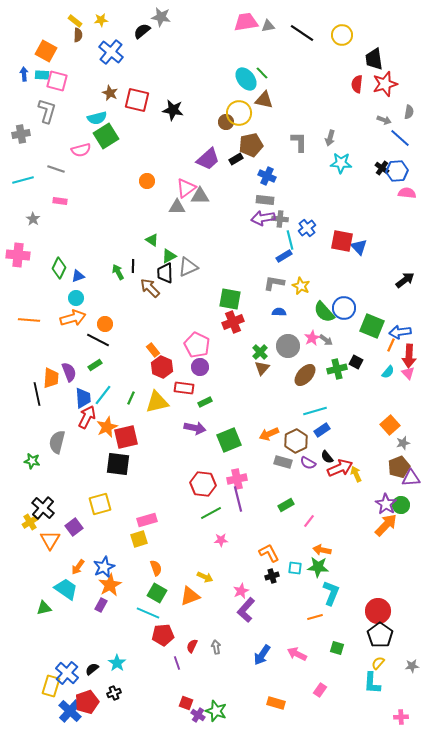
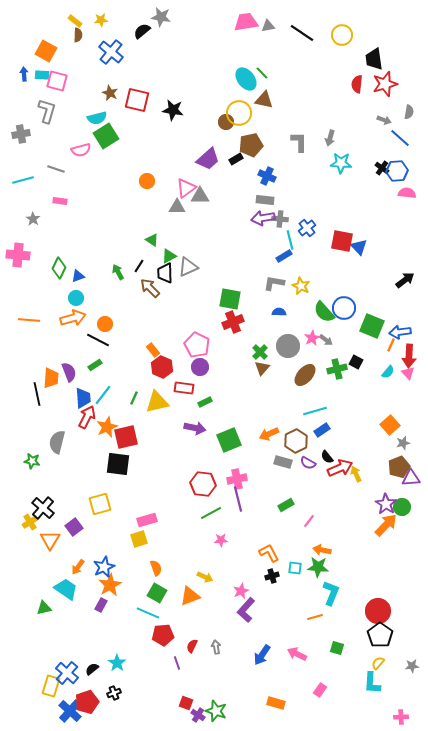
black line at (133, 266): moved 6 px right; rotated 32 degrees clockwise
green line at (131, 398): moved 3 px right
green circle at (401, 505): moved 1 px right, 2 px down
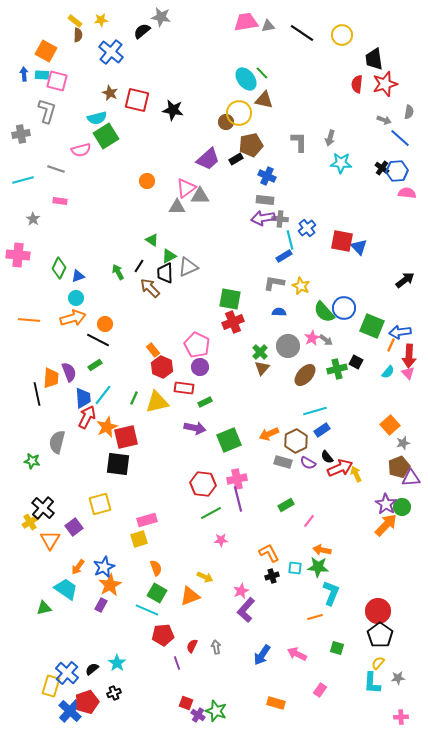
cyan line at (148, 613): moved 1 px left, 3 px up
gray star at (412, 666): moved 14 px left, 12 px down
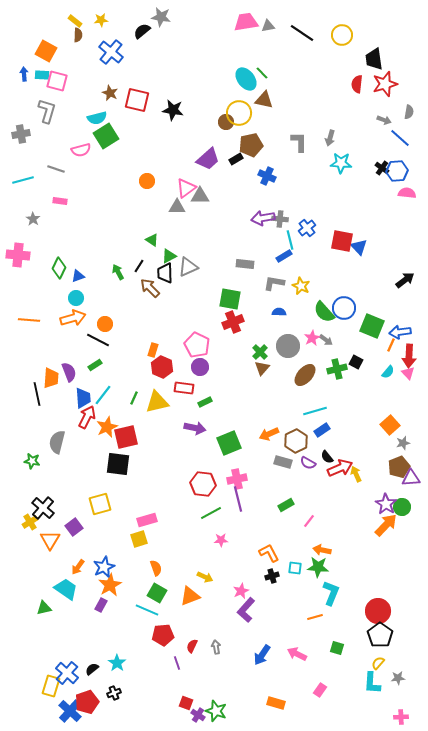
gray rectangle at (265, 200): moved 20 px left, 64 px down
orange rectangle at (153, 350): rotated 56 degrees clockwise
green square at (229, 440): moved 3 px down
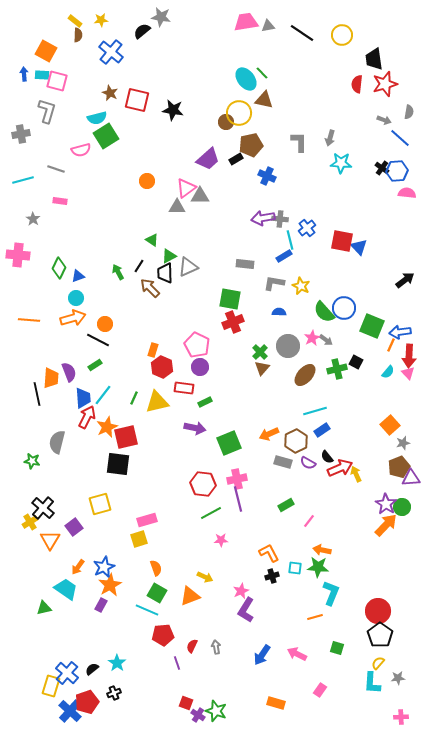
purple L-shape at (246, 610): rotated 10 degrees counterclockwise
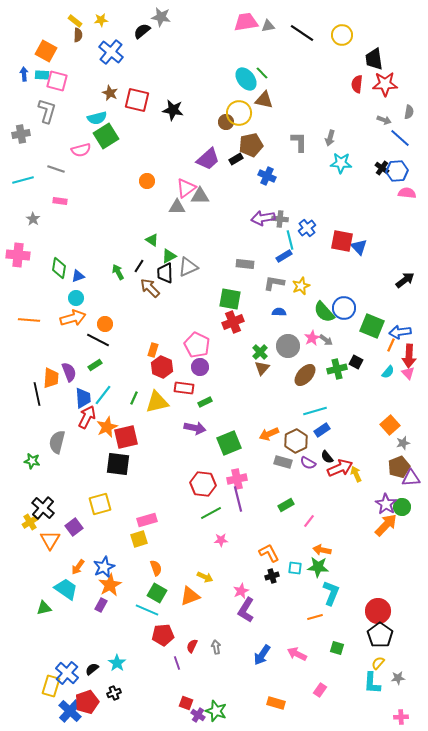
red star at (385, 84): rotated 15 degrees clockwise
green diamond at (59, 268): rotated 15 degrees counterclockwise
yellow star at (301, 286): rotated 24 degrees clockwise
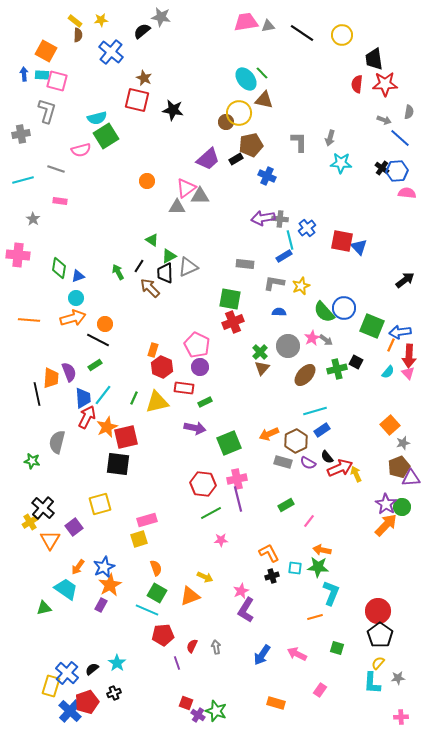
brown star at (110, 93): moved 34 px right, 15 px up
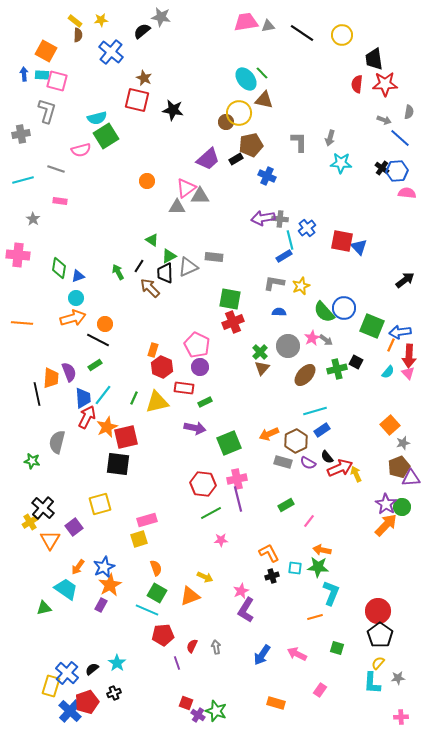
gray rectangle at (245, 264): moved 31 px left, 7 px up
orange line at (29, 320): moved 7 px left, 3 px down
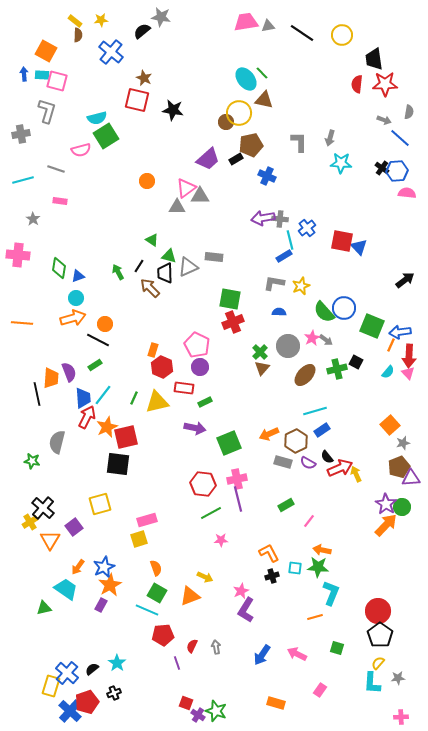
green triangle at (169, 256): rotated 42 degrees clockwise
